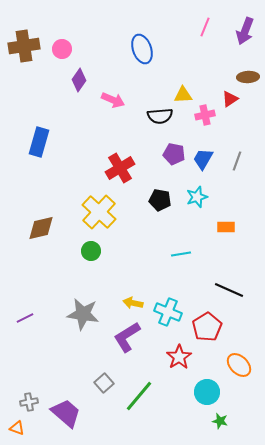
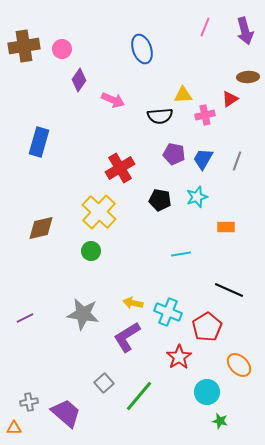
purple arrow: rotated 36 degrees counterclockwise
orange triangle: moved 3 px left; rotated 21 degrees counterclockwise
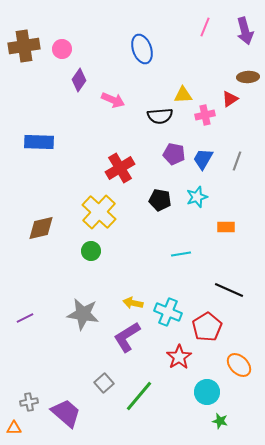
blue rectangle: rotated 76 degrees clockwise
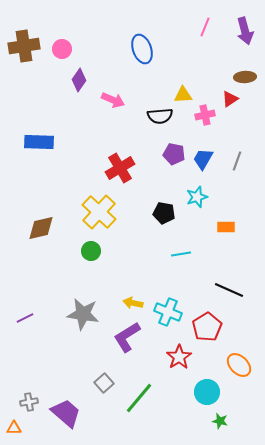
brown ellipse: moved 3 px left
black pentagon: moved 4 px right, 13 px down
green line: moved 2 px down
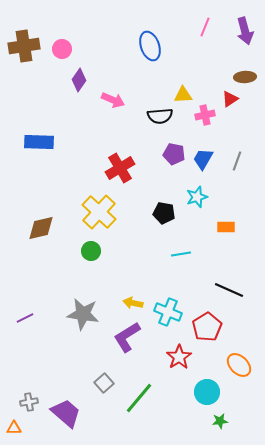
blue ellipse: moved 8 px right, 3 px up
green star: rotated 21 degrees counterclockwise
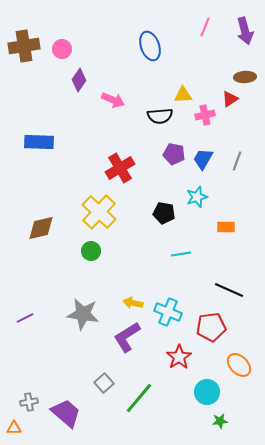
red pentagon: moved 4 px right; rotated 24 degrees clockwise
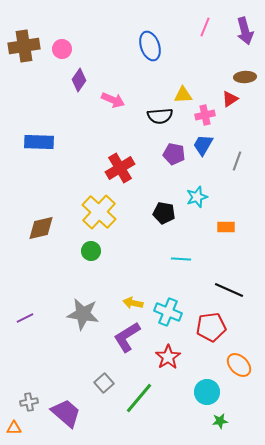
blue trapezoid: moved 14 px up
cyan line: moved 5 px down; rotated 12 degrees clockwise
red star: moved 11 px left
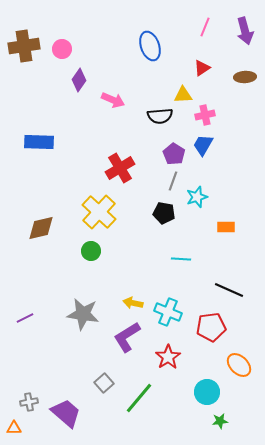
red triangle: moved 28 px left, 31 px up
purple pentagon: rotated 20 degrees clockwise
gray line: moved 64 px left, 20 px down
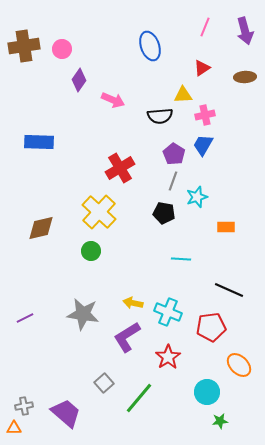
gray cross: moved 5 px left, 4 px down
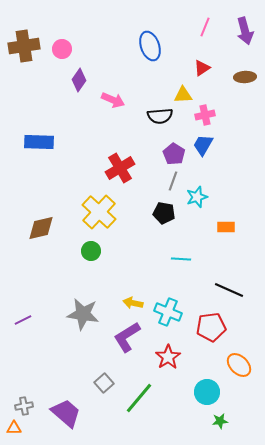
purple line: moved 2 px left, 2 px down
